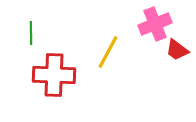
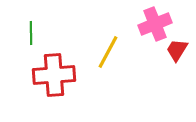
red trapezoid: rotated 85 degrees clockwise
red cross: rotated 6 degrees counterclockwise
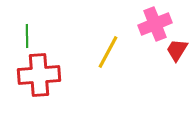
green line: moved 4 px left, 3 px down
red cross: moved 15 px left
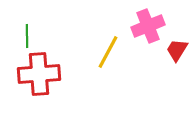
pink cross: moved 7 px left, 2 px down
red cross: moved 1 px up
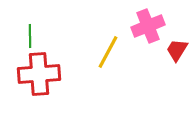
green line: moved 3 px right
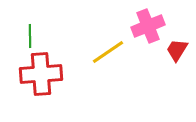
yellow line: rotated 28 degrees clockwise
red cross: moved 2 px right
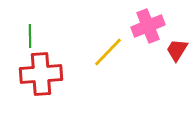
yellow line: rotated 12 degrees counterclockwise
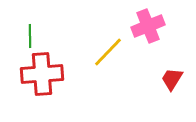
red trapezoid: moved 5 px left, 29 px down
red cross: moved 1 px right
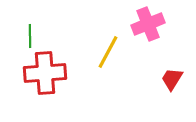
pink cross: moved 2 px up
yellow line: rotated 16 degrees counterclockwise
red cross: moved 3 px right, 1 px up
